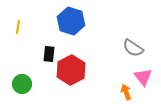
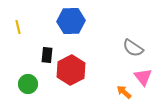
blue hexagon: rotated 20 degrees counterclockwise
yellow line: rotated 24 degrees counterclockwise
black rectangle: moved 2 px left, 1 px down
green circle: moved 6 px right
orange arrow: moved 2 px left; rotated 28 degrees counterclockwise
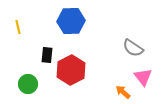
orange arrow: moved 1 px left
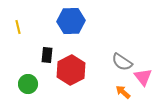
gray semicircle: moved 11 px left, 14 px down
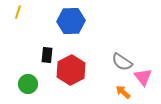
yellow line: moved 15 px up; rotated 32 degrees clockwise
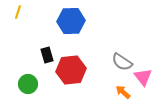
black rectangle: rotated 21 degrees counterclockwise
red hexagon: rotated 20 degrees clockwise
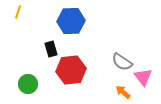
black rectangle: moved 4 px right, 6 px up
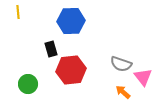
yellow line: rotated 24 degrees counterclockwise
gray semicircle: moved 1 px left, 2 px down; rotated 15 degrees counterclockwise
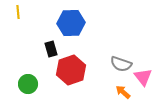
blue hexagon: moved 2 px down
red hexagon: rotated 12 degrees counterclockwise
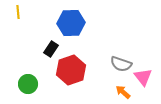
black rectangle: rotated 49 degrees clockwise
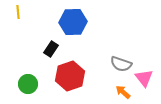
blue hexagon: moved 2 px right, 1 px up
red hexagon: moved 1 px left, 6 px down
pink triangle: moved 1 px right, 1 px down
